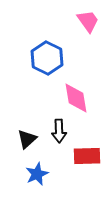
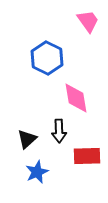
blue star: moved 2 px up
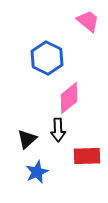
pink trapezoid: rotated 15 degrees counterclockwise
pink diamond: moved 7 px left; rotated 60 degrees clockwise
black arrow: moved 1 px left, 1 px up
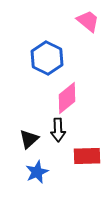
pink diamond: moved 2 px left
black triangle: moved 2 px right
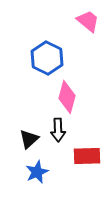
pink diamond: moved 1 px up; rotated 36 degrees counterclockwise
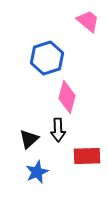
blue hexagon: rotated 16 degrees clockwise
